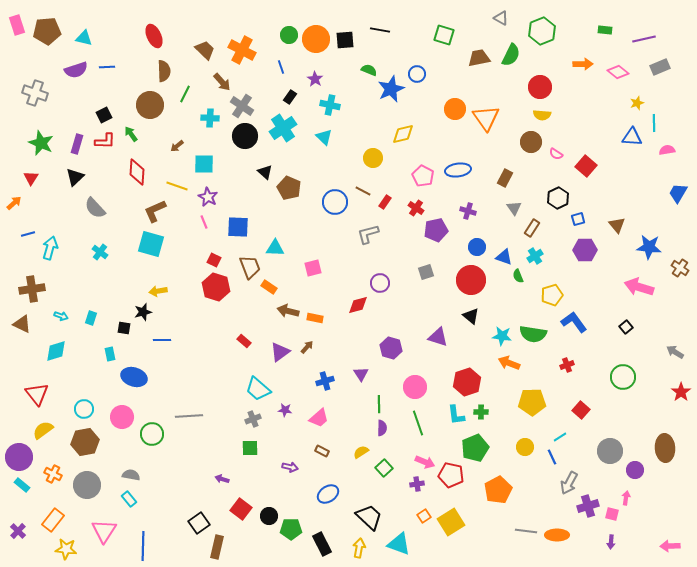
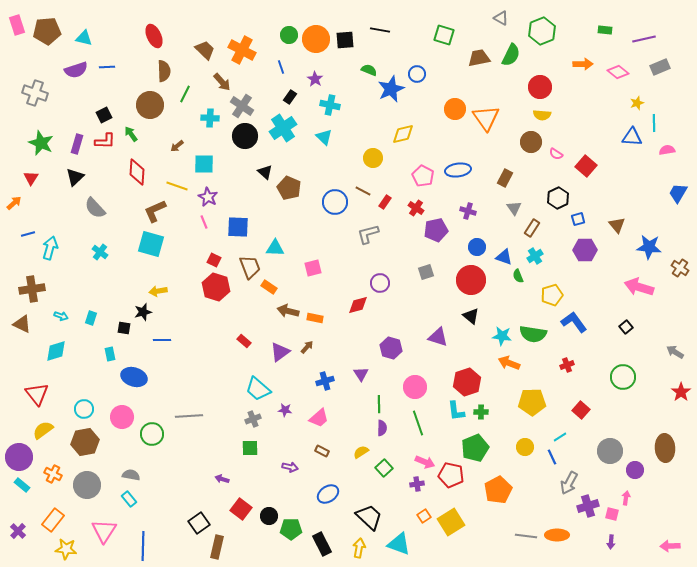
cyan L-shape at (456, 415): moved 4 px up
gray line at (526, 531): moved 5 px down
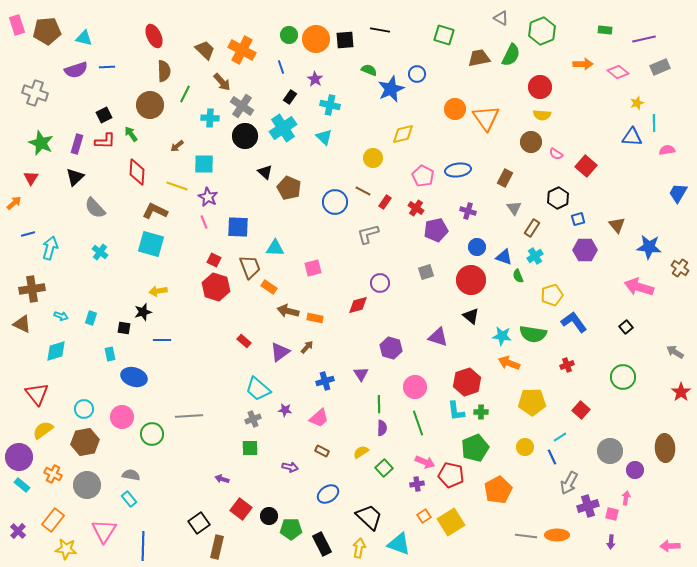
brown L-shape at (155, 211): rotated 50 degrees clockwise
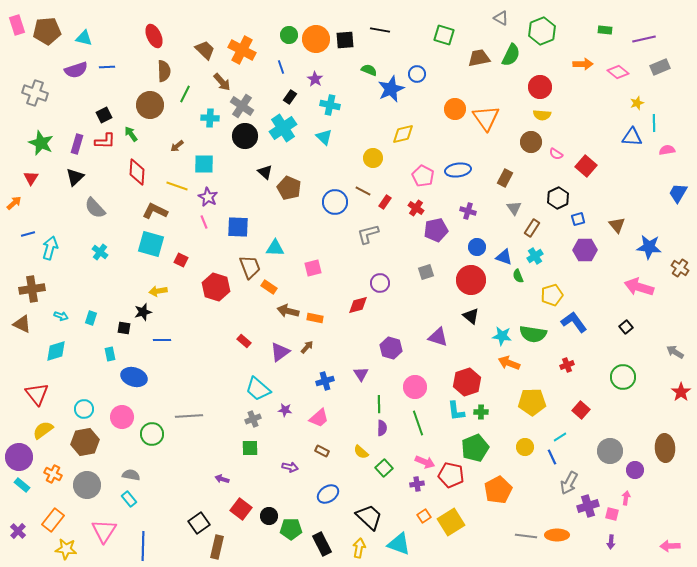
red square at (214, 260): moved 33 px left
yellow semicircle at (361, 452): rotated 105 degrees counterclockwise
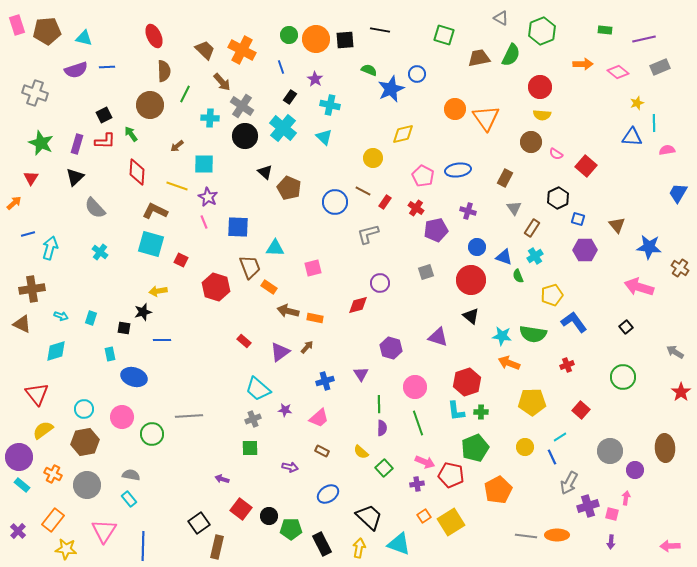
cyan cross at (283, 128): rotated 16 degrees counterclockwise
blue square at (578, 219): rotated 32 degrees clockwise
